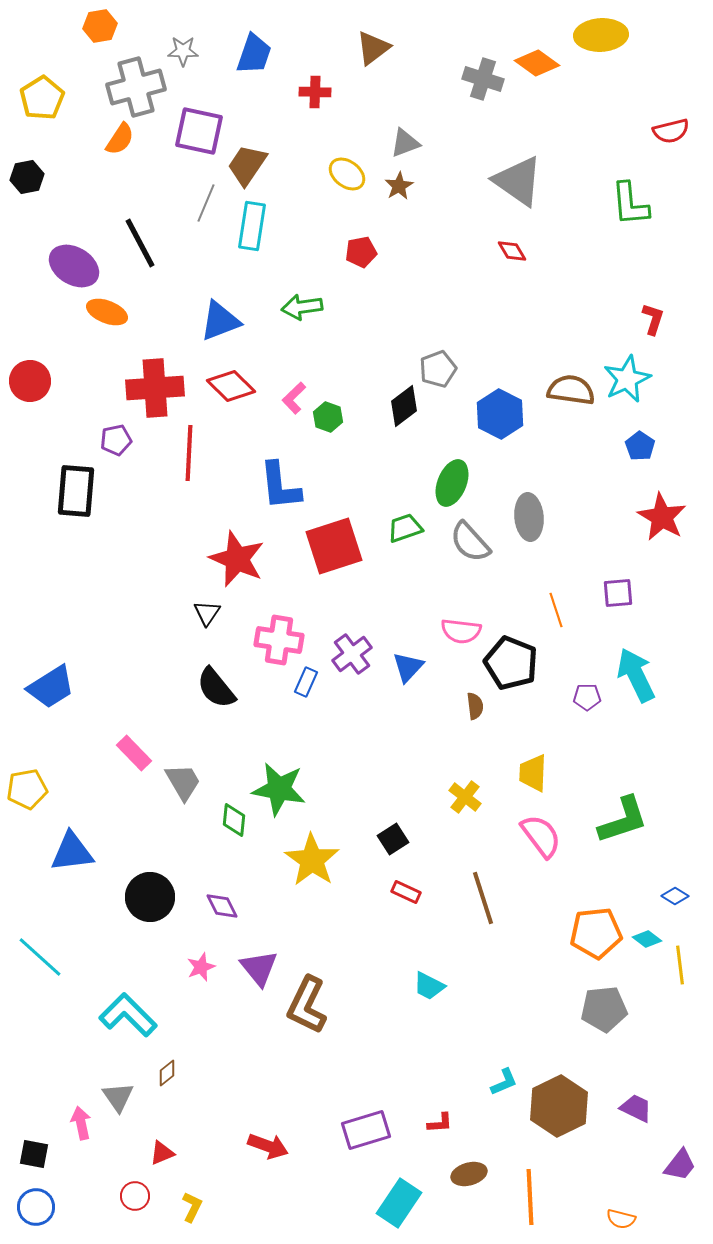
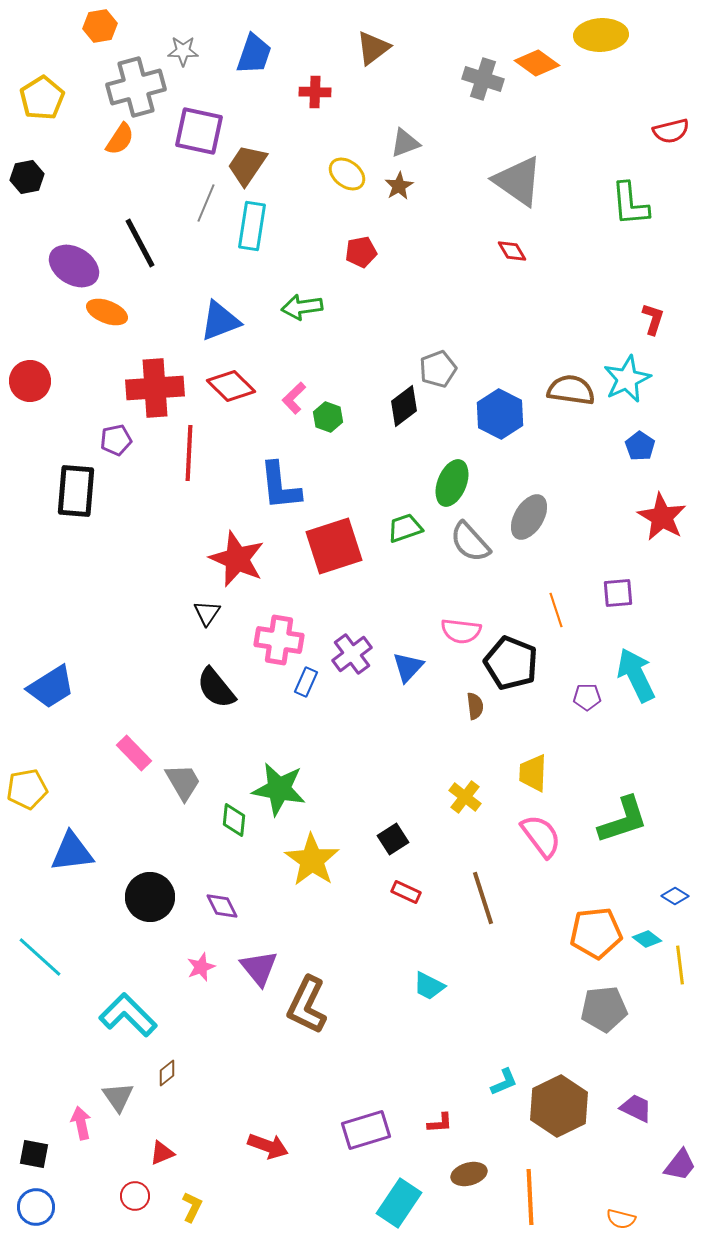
gray ellipse at (529, 517): rotated 36 degrees clockwise
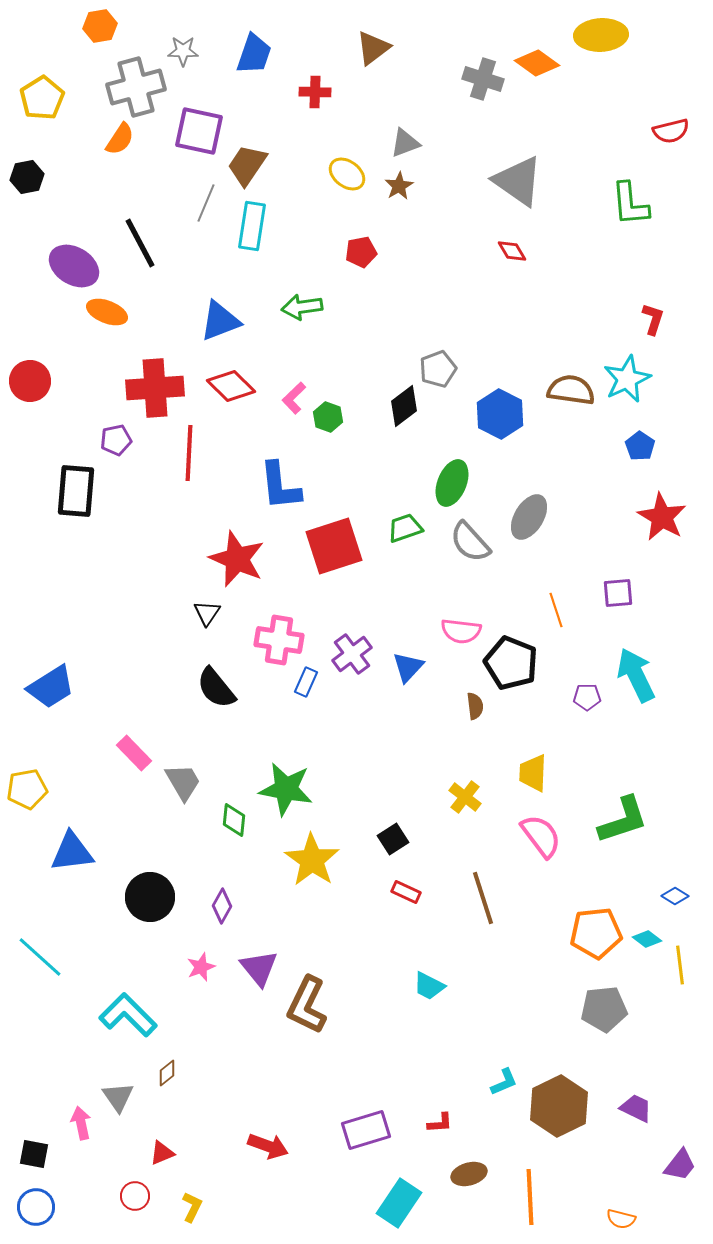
green star at (279, 789): moved 7 px right
purple diamond at (222, 906): rotated 56 degrees clockwise
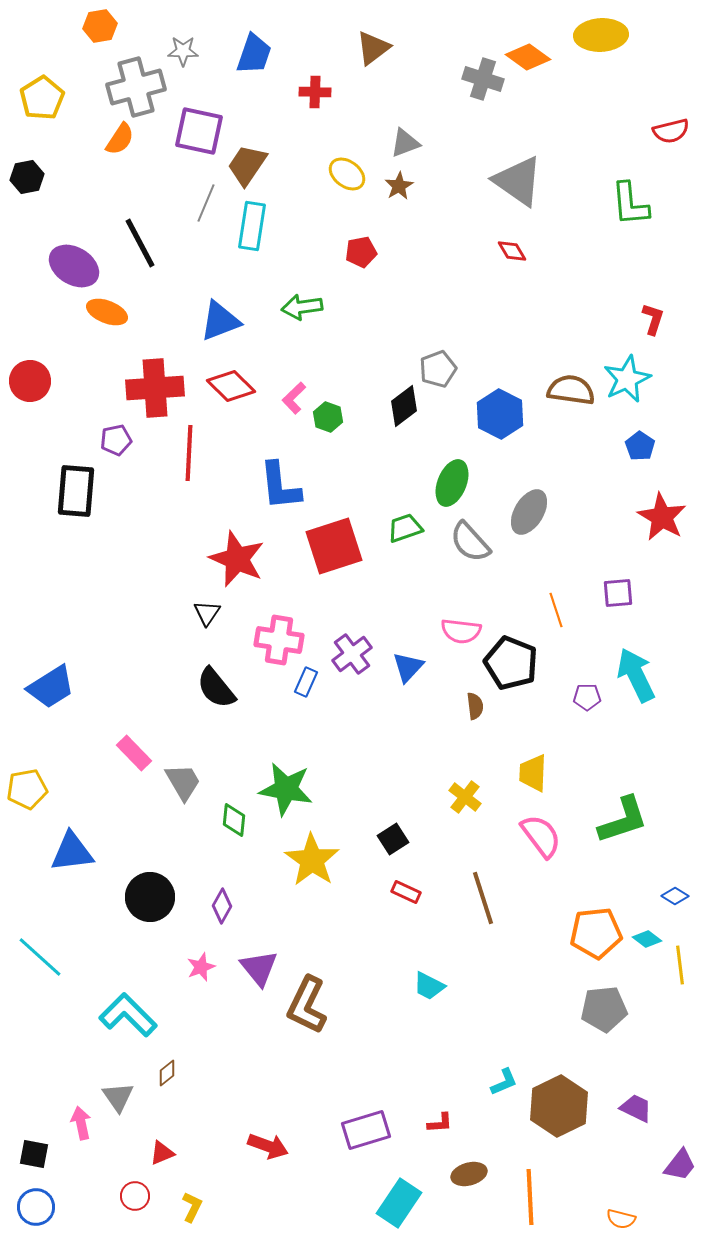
orange diamond at (537, 63): moved 9 px left, 6 px up
gray ellipse at (529, 517): moved 5 px up
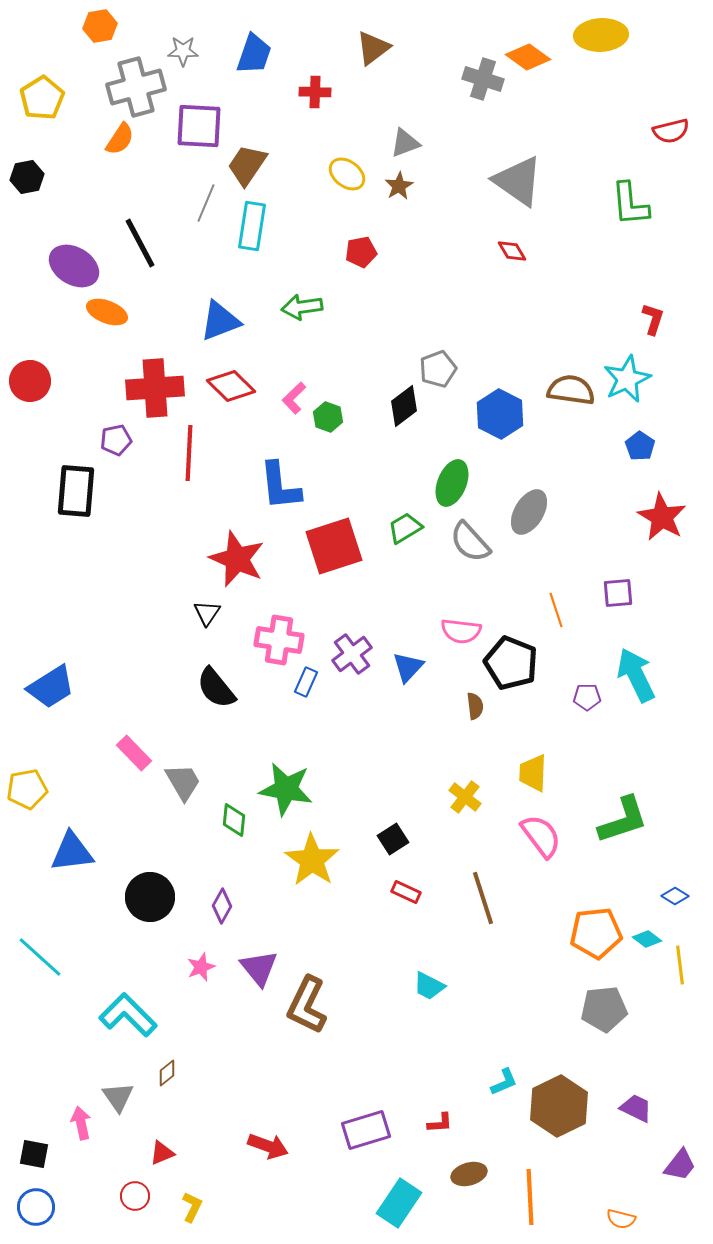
purple square at (199, 131): moved 5 px up; rotated 9 degrees counterclockwise
green trapezoid at (405, 528): rotated 12 degrees counterclockwise
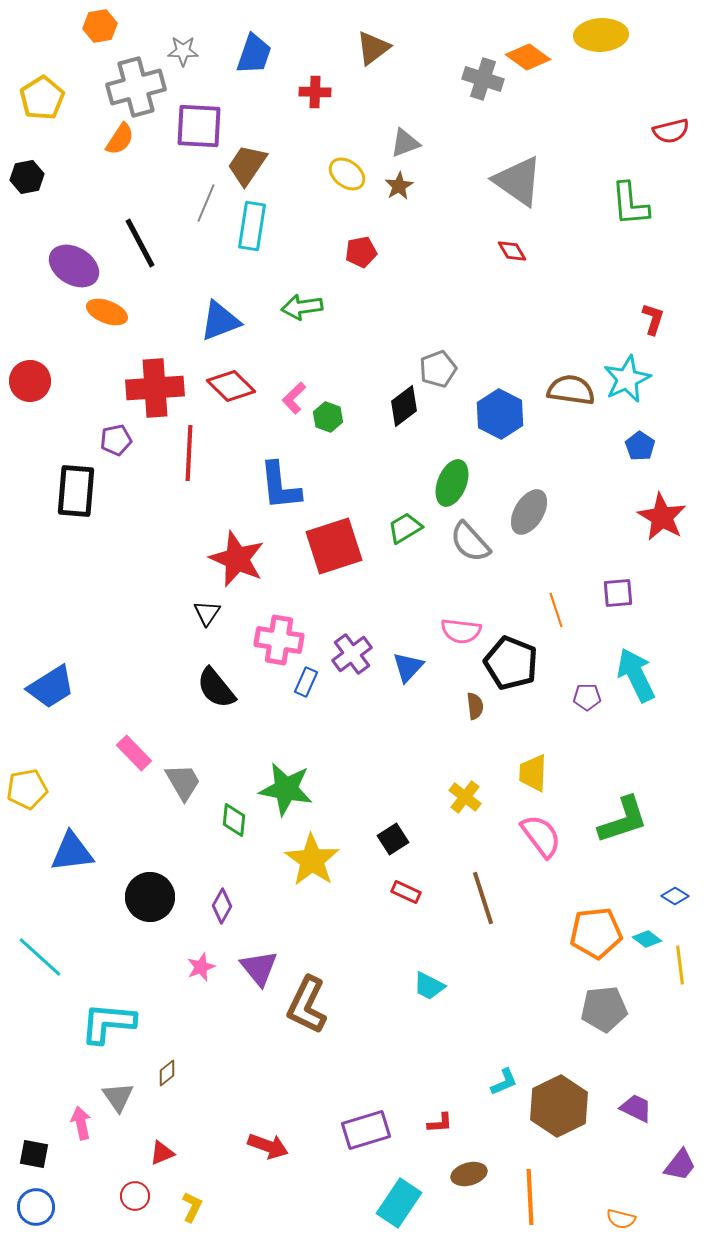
cyan L-shape at (128, 1015): moved 20 px left, 8 px down; rotated 40 degrees counterclockwise
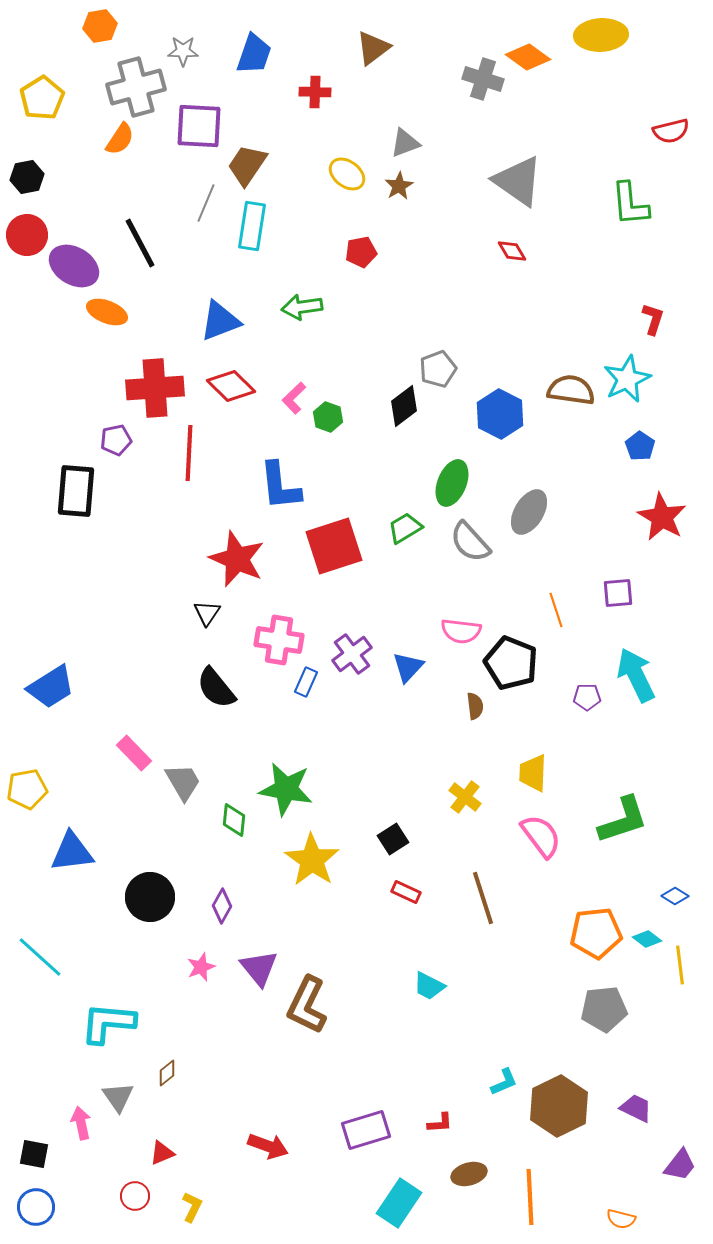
red circle at (30, 381): moved 3 px left, 146 px up
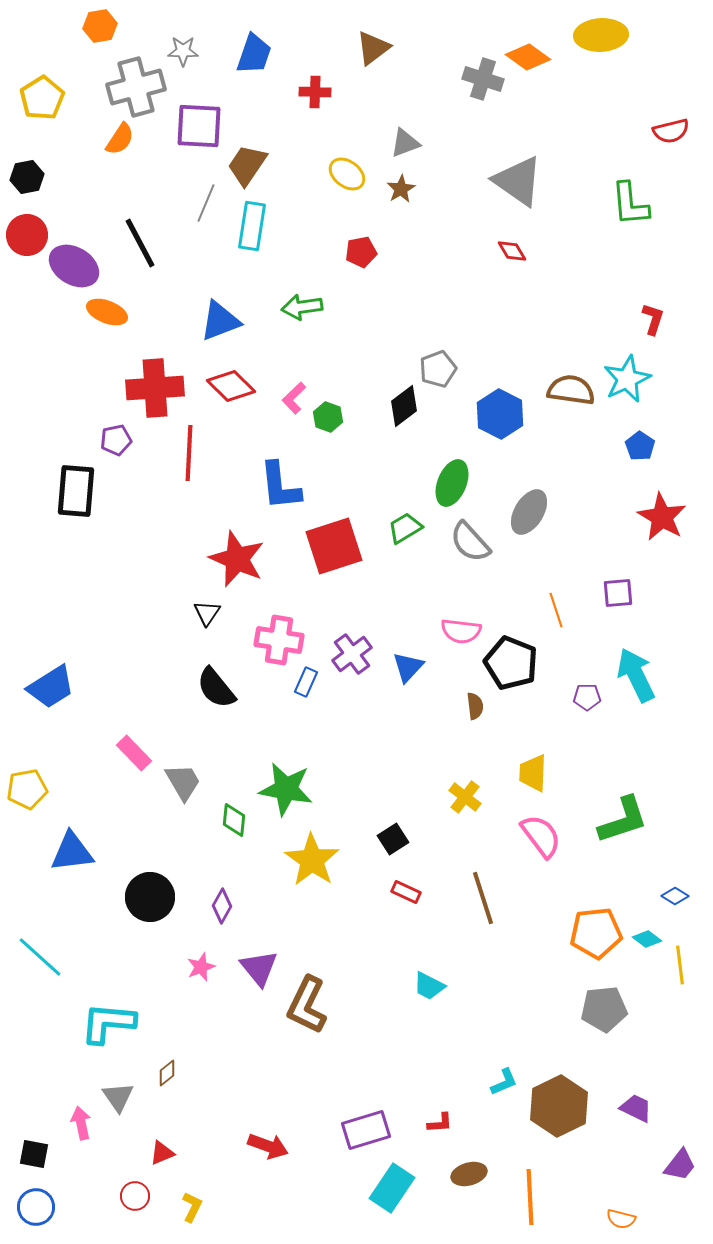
brown star at (399, 186): moved 2 px right, 3 px down
cyan rectangle at (399, 1203): moved 7 px left, 15 px up
